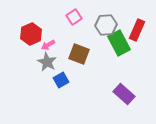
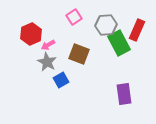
purple rectangle: rotated 40 degrees clockwise
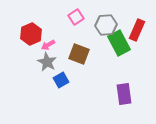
pink square: moved 2 px right
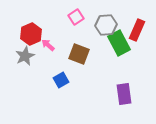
pink arrow: rotated 72 degrees clockwise
gray star: moved 22 px left, 6 px up; rotated 18 degrees clockwise
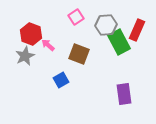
red hexagon: rotated 15 degrees counterclockwise
green rectangle: moved 1 px up
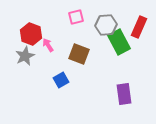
pink square: rotated 21 degrees clockwise
red rectangle: moved 2 px right, 3 px up
pink arrow: rotated 16 degrees clockwise
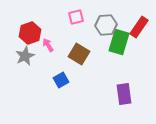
red rectangle: rotated 10 degrees clockwise
red hexagon: moved 1 px left, 1 px up; rotated 20 degrees clockwise
green rectangle: rotated 45 degrees clockwise
brown square: rotated 10 degrees clockwise
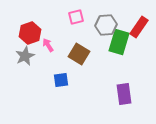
blue square: rotated 21 degrees clockwise
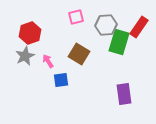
pink arrow: moved 16 px down
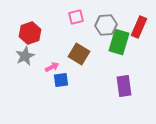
red rectangle: rotated 10 degrees counterclockwise
pink arrow: moved 4 px right, 6 px down; rotated 96 degrees clockwise
purple rectangle: moved 8 px up
